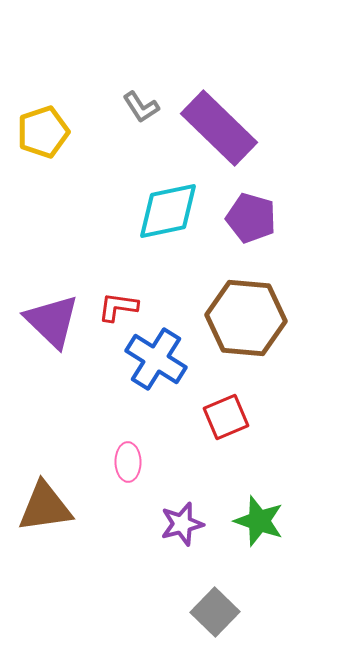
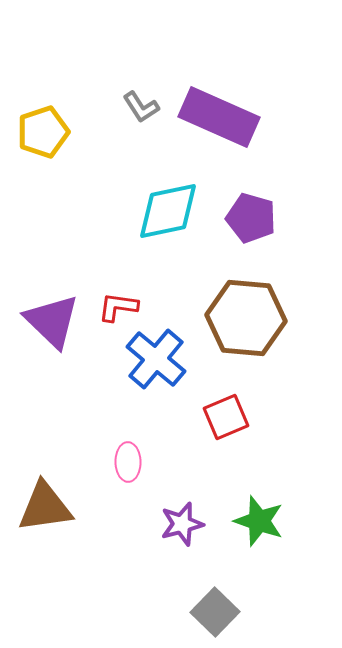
purple rectangle: moved 11 px up; rotated 20 degrees counterclockwise
blue cross: rotated 8 degrees clockwise
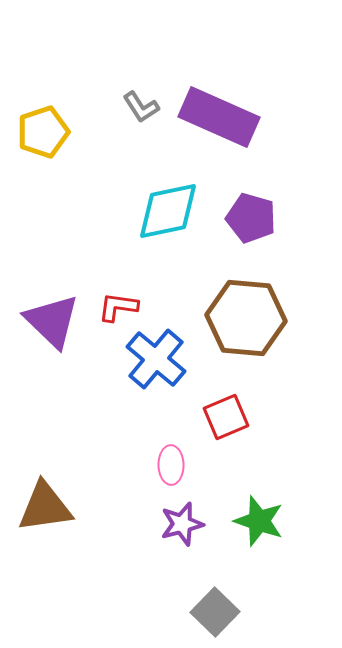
pink ellipse: moved 43 px right, 3 px down
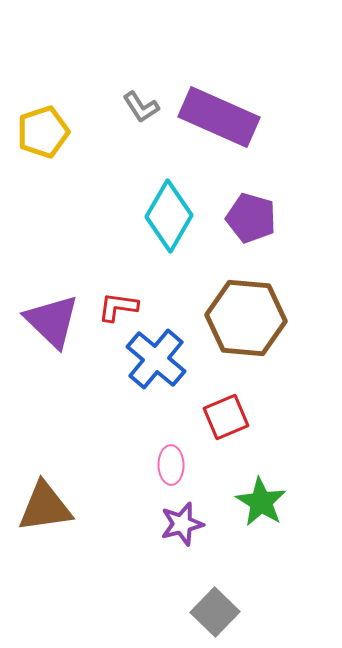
cyan diamond: moved 1 px right, 5 px down; rotated 48 degrees counterclockwise
green star: moved 2 px right, 19 px up; rotated 12 degrees clockwise
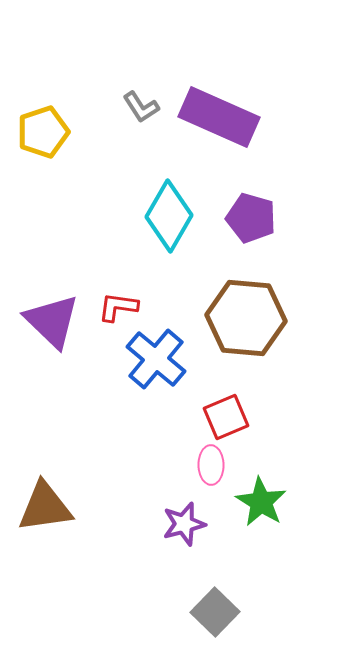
pink ellipse: moved 40 px right
purple star: moved 2 px right
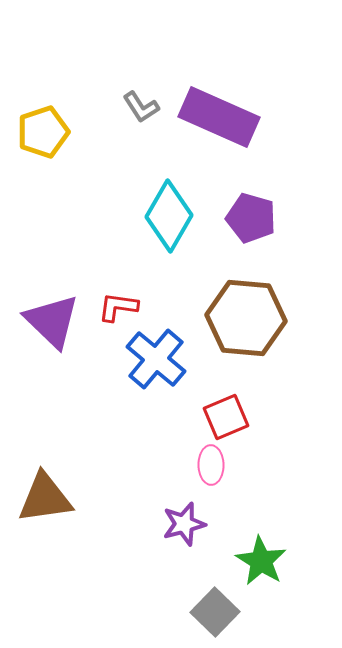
green star: moved 59 px down
brown triangle: moved 9 px up
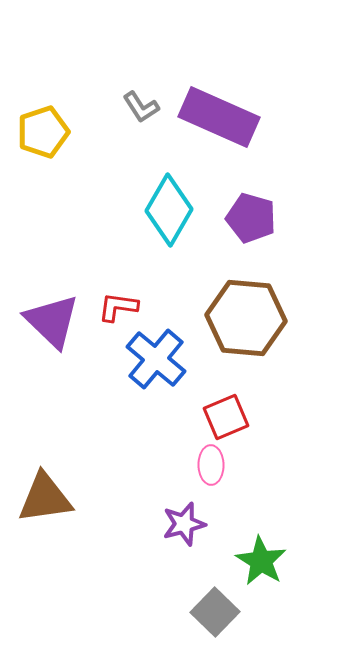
cyan diamond: moved 6 px up
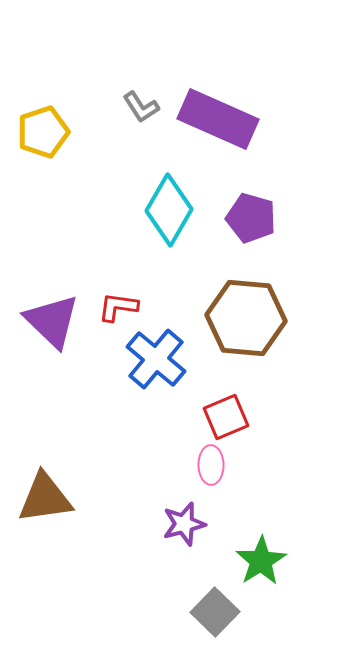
purple rectangle: moved 1 px left, 2 px down
green star: rotated 9 degrees clockwise
